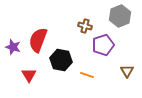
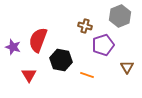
brown triangle: moved 4 px up
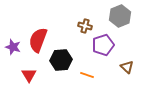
black hexagon: rotated 15 degrees counterclockwise
brown triangle: rotated 16 degrees counterclockwise
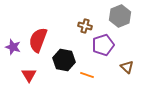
black hexagon: moved 3 px right; rotated 15 degrees clockwise
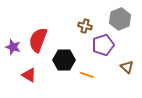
gray hexagon: moved 3 px down
black hexagon: rotated 10 degrees counterclockwise
red triangle: rotated 28 degrees counterclockwise
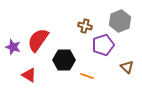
gray hexagon: moved 2 px down
red semicircle: rotated 15 degrees clockwise
orange line: moved 1 px down
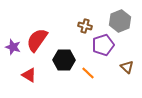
red semicircle: moved 1 px left
orange line: moved 1 px right, 3 px up; rotated 24 degrees clockwise
